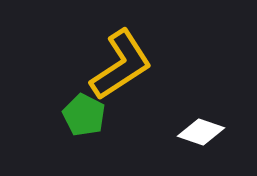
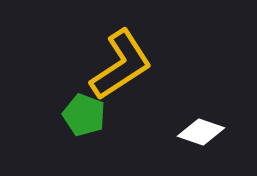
green pentagon: rotated 6 degrees counterclockwise
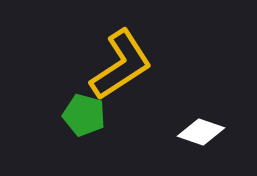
green pentagon: rotated 6 degrees counterclockwise
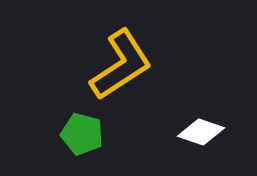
green pentagon: moved 2 px left, 19 px down
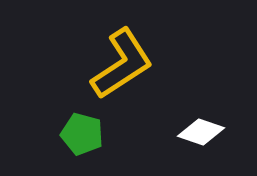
yellow L-shape: moved 1 px right, 1 px up
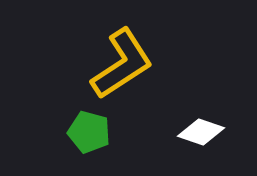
green pentagon: moved 7 px right, 2 px up
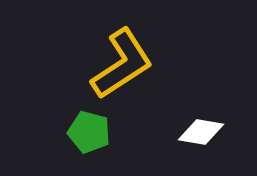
white diamond: rotated 9 degrees counterclockwise
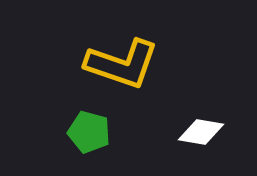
yellow L-shape: rotated 52 degrees clockwise
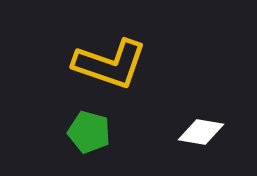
yellow L-shape: moved 12 px left
